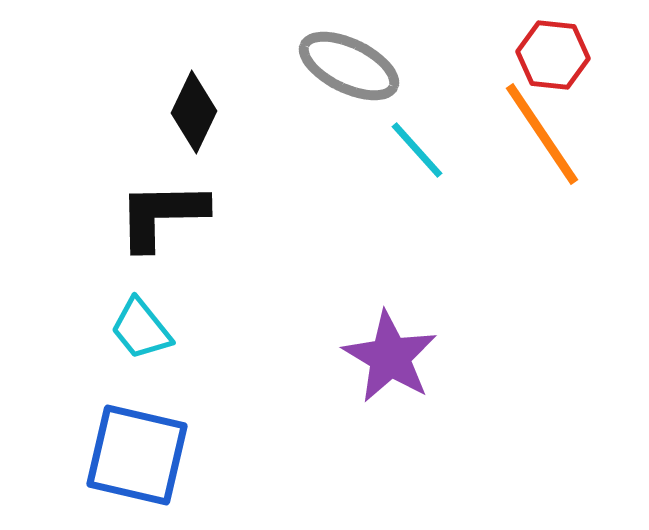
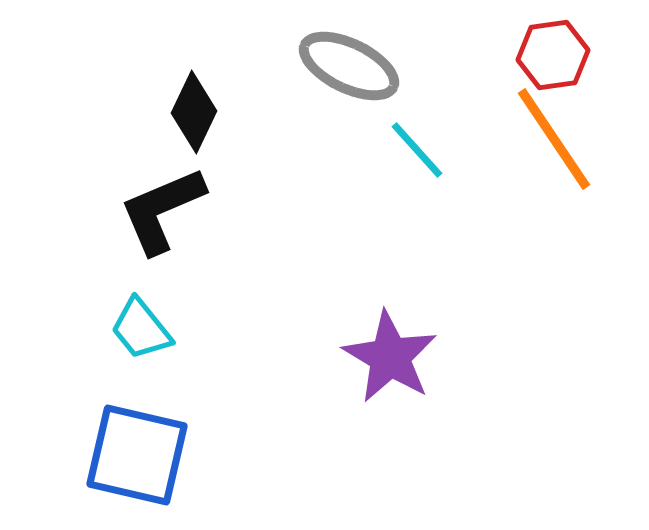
red hexagon: rotated 14 degrees counterclockwise
orange line: moved 12 px right, 5 px down
black L-shape: moved 5 px up; rotated 22 degrees counterclockwise
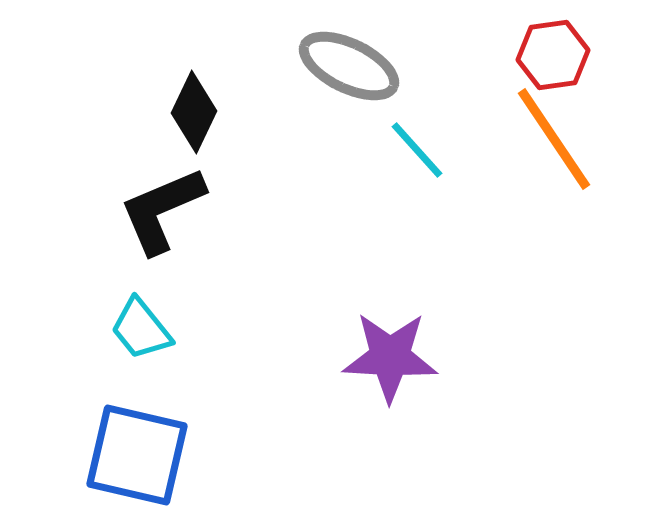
purple star: rotated 28 degrees counterclockwise
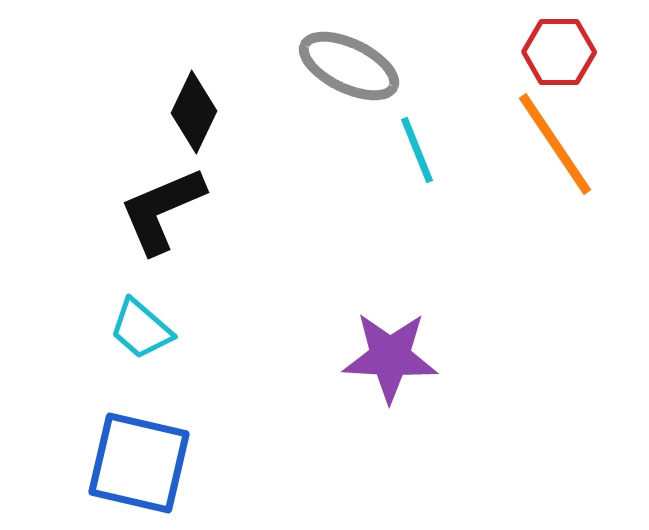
red hexagon: moved 6 px right, 3 px up; rotated 8 degrees clockwise
orange line: moved 1 px right, 5 px down
cyan line: rotated 20 degrees clockwise
cyan trapezoid: rotated 10 degrees counterclockwise
blue square: moved 2 px right, 8 px down
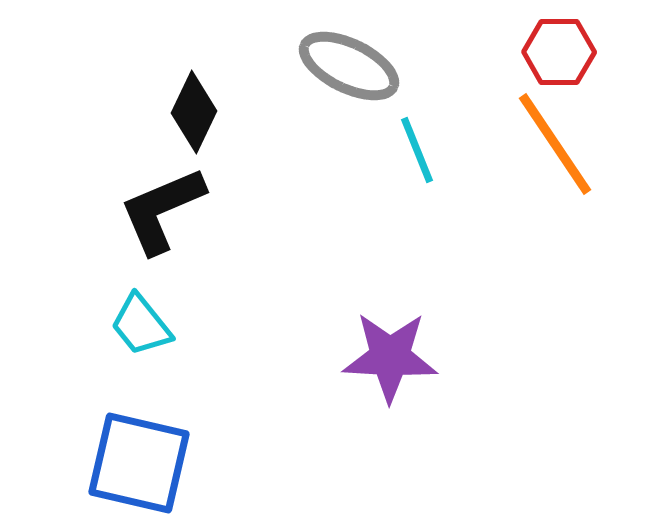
cyan trapezoid: moved 4 px up; rotated 10 degrees clockwise
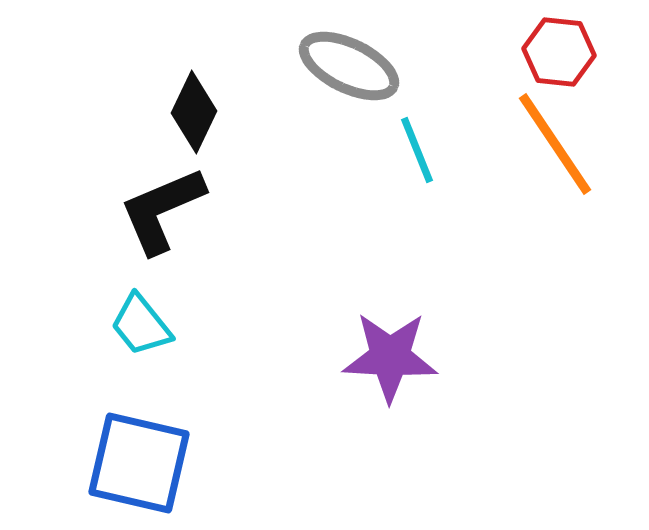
red hexagon: rotated 6 degrees clockwise
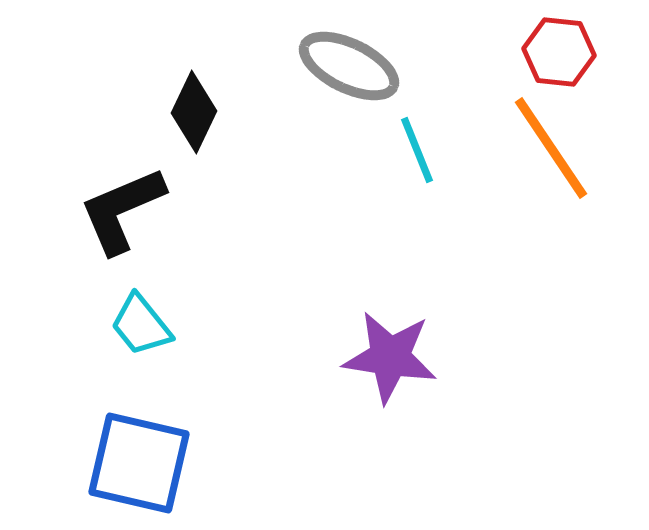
orange line: moved 4 px left, 4 px down
black L-shape: moved 40 px left
purple star: rotated 6 degrees clockwise
